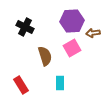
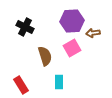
cyan rectangle: moved 1 px left, 1 px up
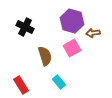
purple hexagon: rotated 20 degrees clockwise
cyan rectangle: rotated 40 degrees counterclockwise
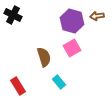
black cross: moved 12 px left, 12 px up
brown arrow: moved 4 px right, 17 px up
brown semicircle: moved 1 px left, 1 px down
red rectangle: moved 3 px left, 1 px down
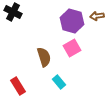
black cross: moved 3 px up
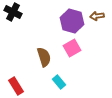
red rectangle: moved 2 px left
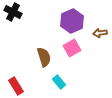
brown arrow: moved 3 px right, 17 px down
purple hexagon: rotated 20 degrees clockwise
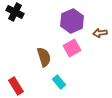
black cross: moved 2 px right
